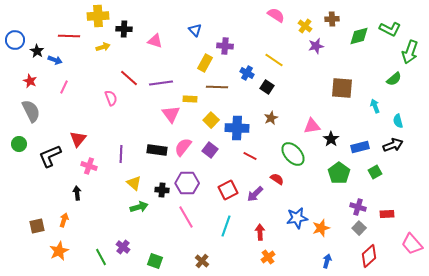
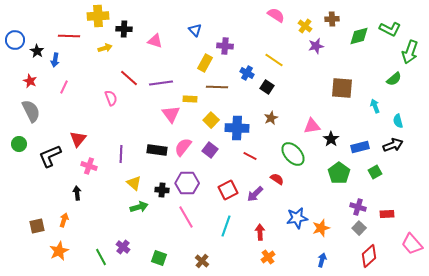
yellow arrow at (103, 47): moved 2 px right, 1 px down
blue arrow at (55, 60): rotated 80 degrees clockwise
green square at (155, 261): moved 4 px right, 3 px up
blue arrow at (327, 261): moved 5 px left, 1 px up
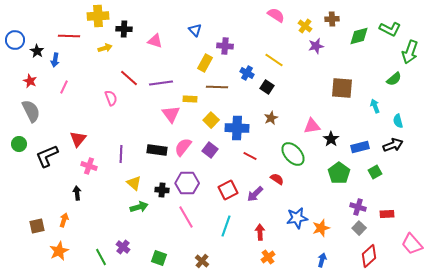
black L-shape at (50, 156): moved 3 px left
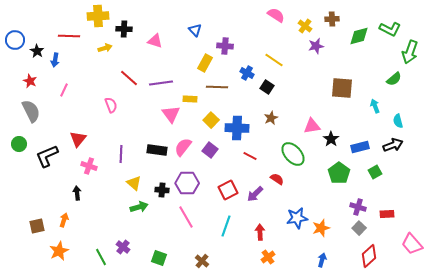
pink line at (64, 87): moved 3 px down
pink semicircle at (111, 98): moved 7 px down
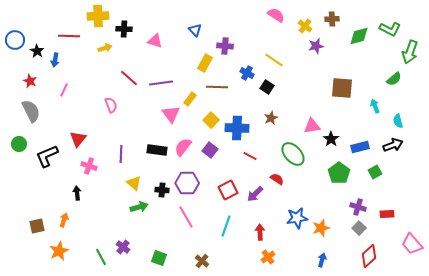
yellow rectangle at (190, 99): rotated 56 degrees counterclockwise
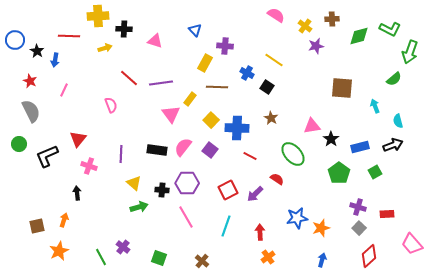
brown star at (271, 118): rotated 16 degrees counterclockwise
